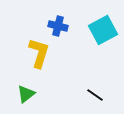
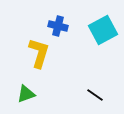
green triangle: rotated 18 degrees clockwise
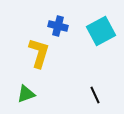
cyan square: moved 2 px left, 1 px down
black line: rotated 30 degrees clockwise
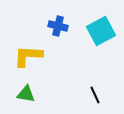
yellow L-shape: moved 11 px left, 3 px down; rotated 104 degrees counterclockwise
green triangle: rotated 30 degrees clockwise
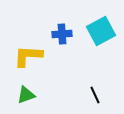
blue cross: moved 4 px right, 8 px down; rotated 18 degrees counterclockwise
green triangle: moved 1 px down; rotated 30 degrees counterclockwise
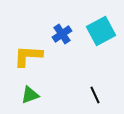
blue cross: rotated 30 degrees counterclockwise
green triangle: moved 4 px right
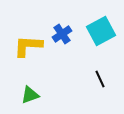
yellow L-shape: moved 10 px up
black line: moved 5 px right, 16 px up
